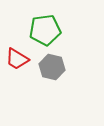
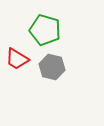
green pentagon: rotated 24 degrees clockwise
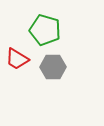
gray hexagon: moved 1 px right; rotated 15 degrees counterclockwise
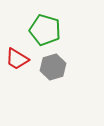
gray hexagon: rotated 15 degrees counterclockwise
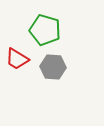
gray hexagon: rotated 20 degrees clockwise
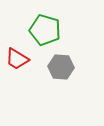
gray hexagon: moved 8 px right
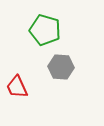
red trapezoid: moved 28 px down; rotated 35 degrees clockwise
